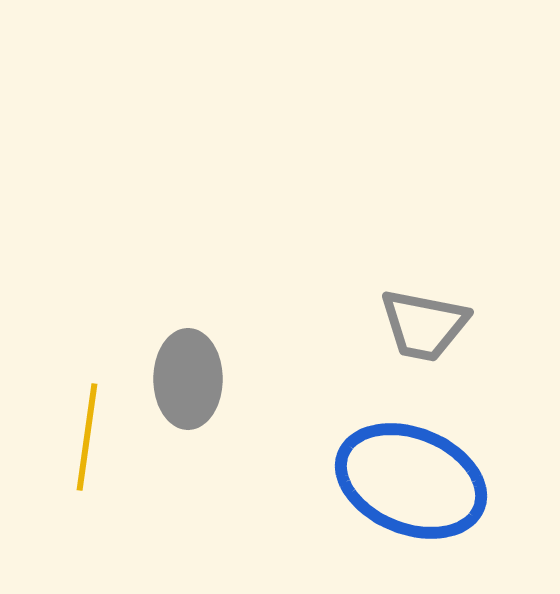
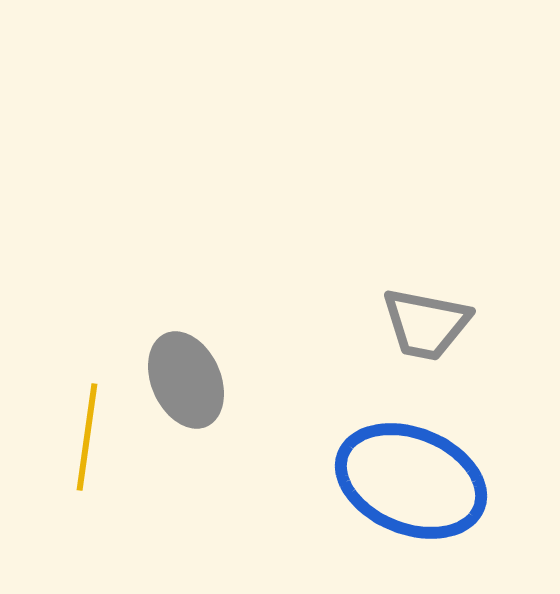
gray trapezoid: moved 2 px right, 1 px up
gray ellipse: moved 2 px left, 1 px down; rotated 24 degrees counterclockwise
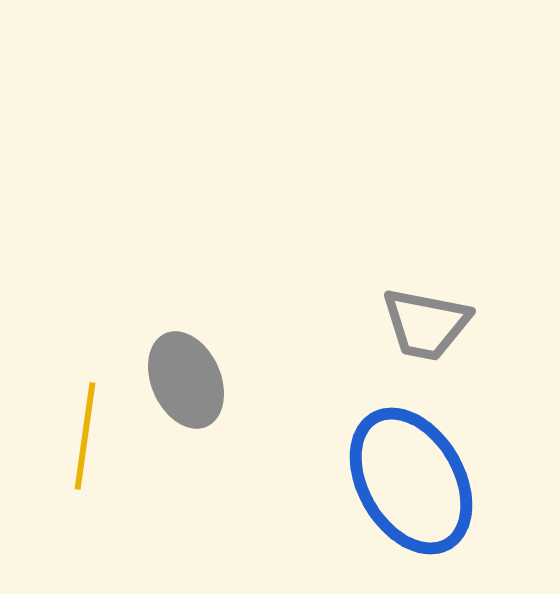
yellow line: moved 2 px left, 1 px up
blue ellipse: rotated 38 degrees clockwise
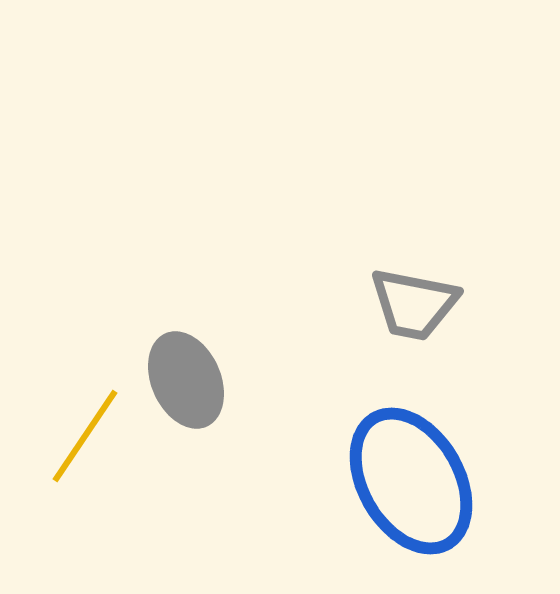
gray trapezoid: moved 12 px left, 20 px up
yellow line: rotated 26 degrees clockwise
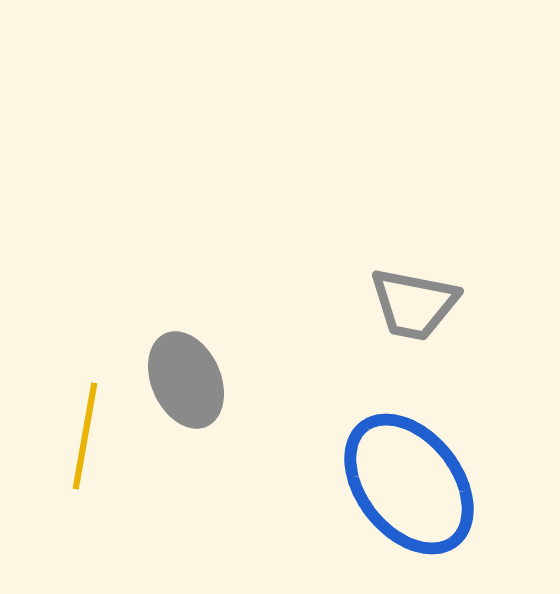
yellow line: rotated 24 degrees counterclockwise
blue ellipse: moved 2 px left, 3 px down; rotated 8 degrees counterclockwise
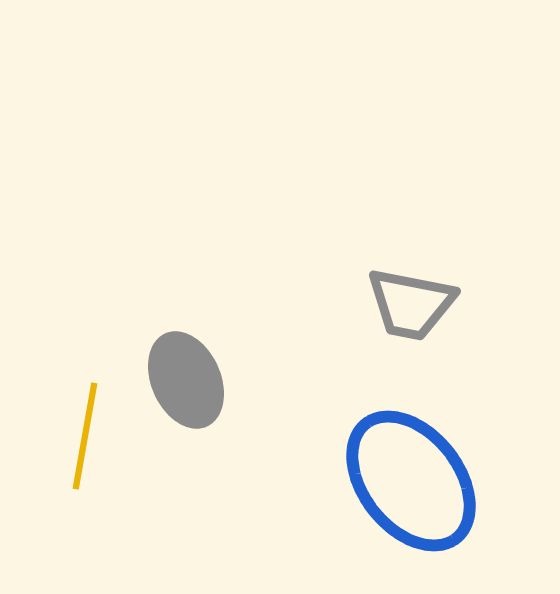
gray trapezoid: moved 3 px left
blue ellipse: moved 2 px right, 3 px up
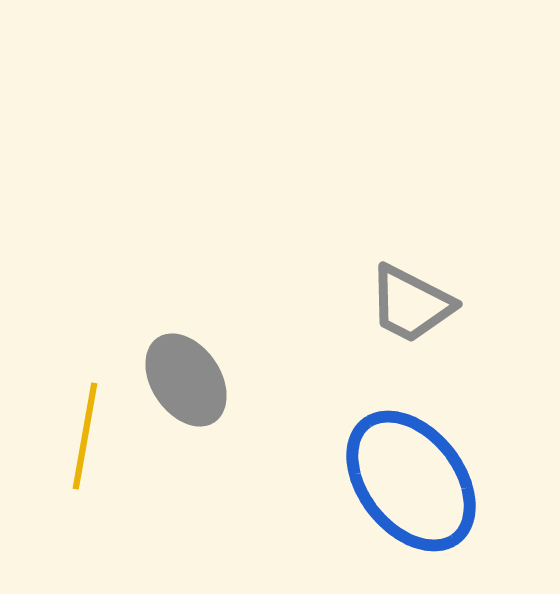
gray trapezoid: rotated 16 degrees clockwise
gray ellipse: rotated 10 degrees counterclockwise
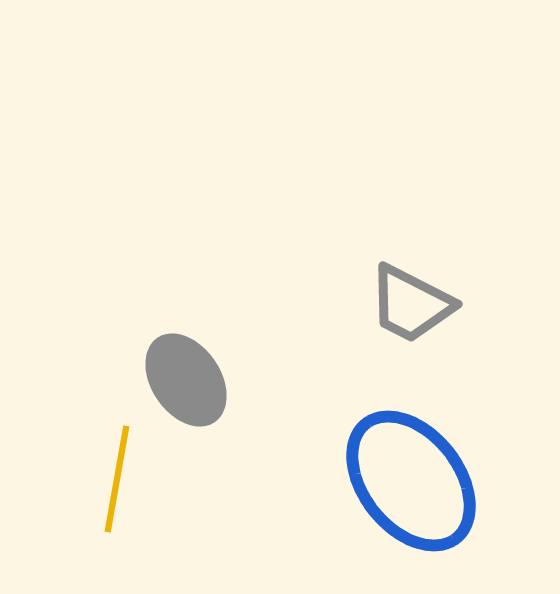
yellow line: moved 32 px right, 43 px down
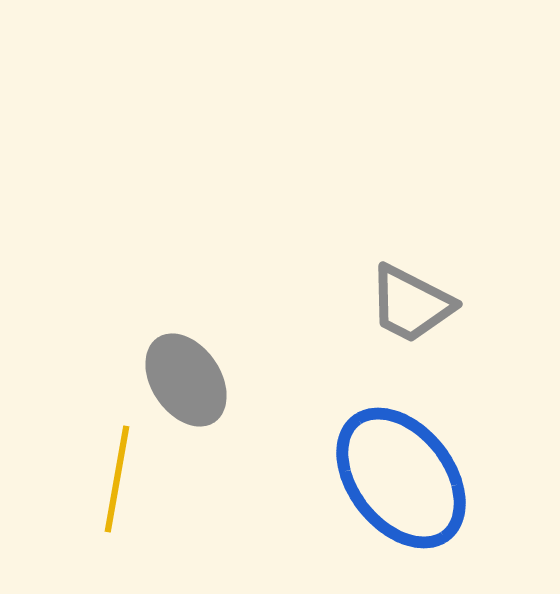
blue ellipse: moved 10 px left, 3 px up
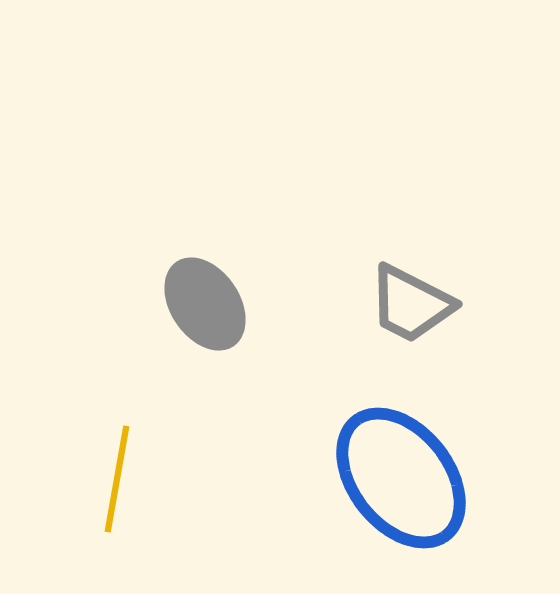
gray ellipse: moved 19 px right, 76 px up
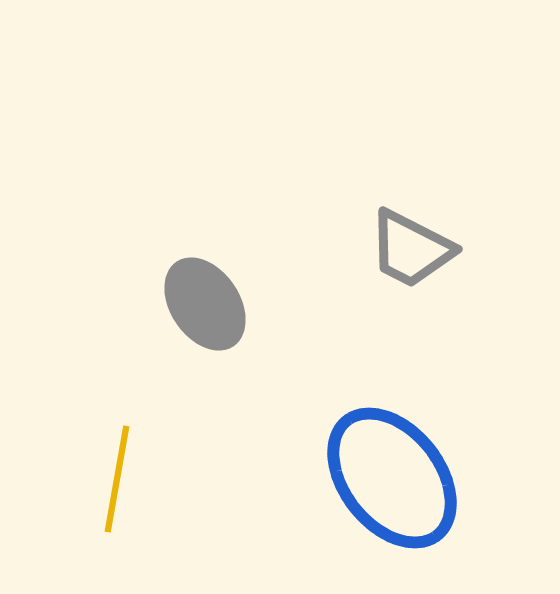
gray trapezoid: moved 55 px up
blue ellipse: moved 9 px left
